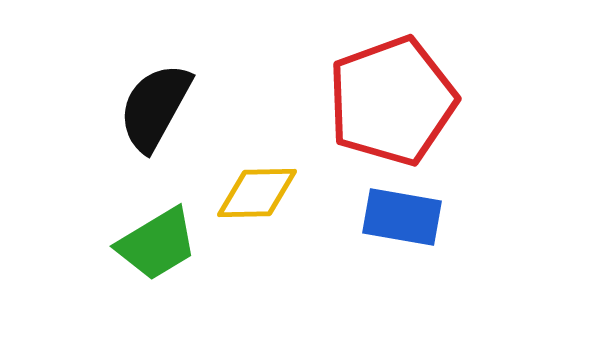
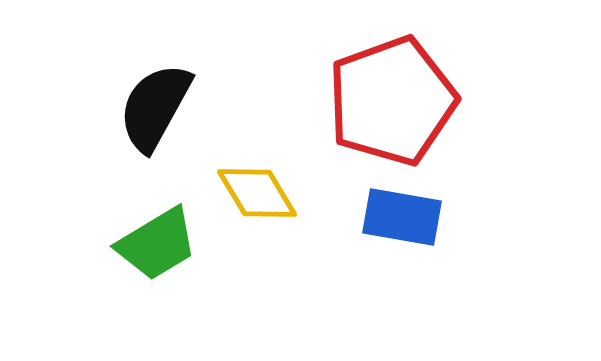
yellow diamond: rotated 60 degrees clockwise
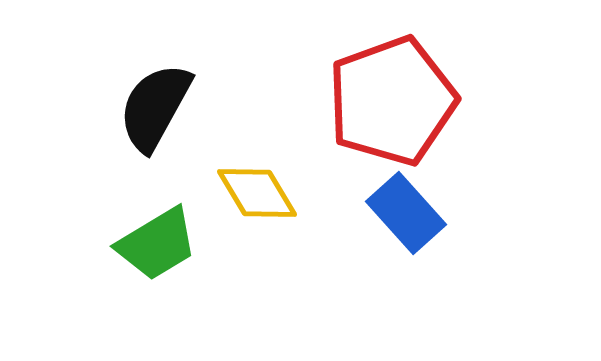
blue rectangle: moved 4 px right, 4 px up; rotated 38 degrees clockwise
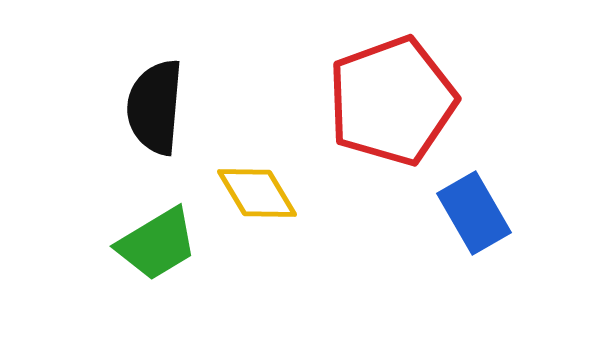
black semicircle: rotated 24 degrees counterclockwise
blue rectangle: moved 68 px right; rotated 12 degrees clockwise
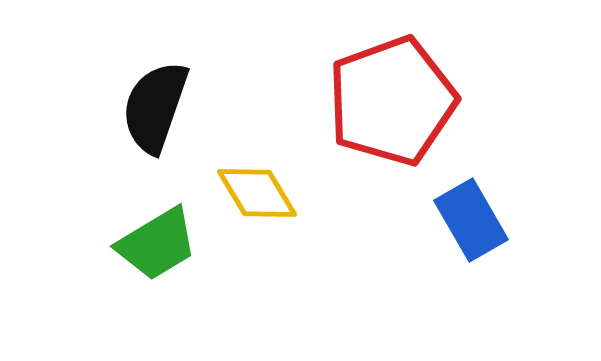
black semicircle: rotated 14 degrees clockwise
blue rectangle: moved 3 px left, 7 px down
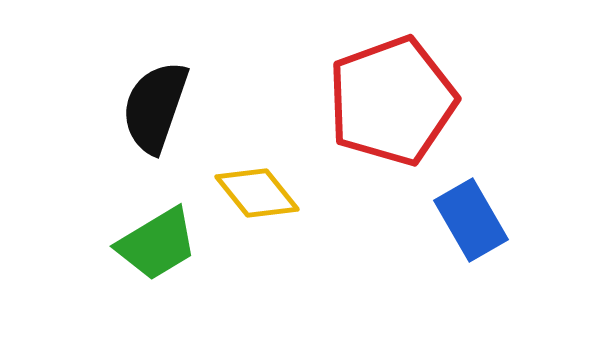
yellow diamond: rotated 8 degrees counterclockwise
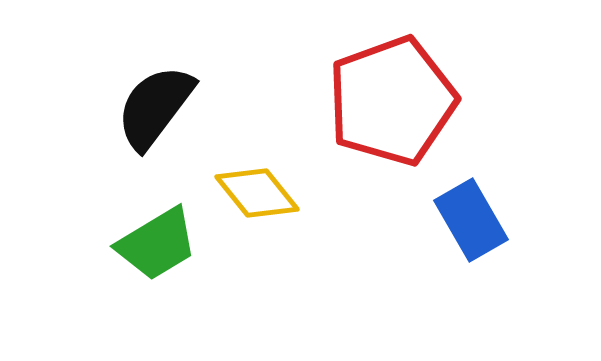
black semicircle: rotated 18 degrees clockwise
